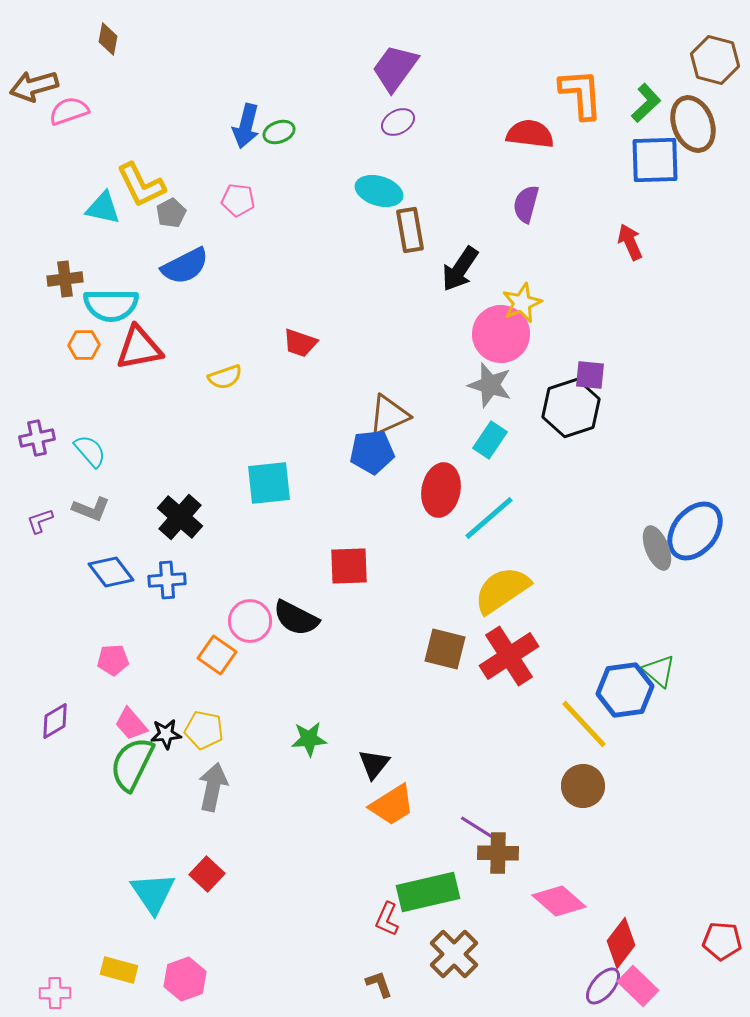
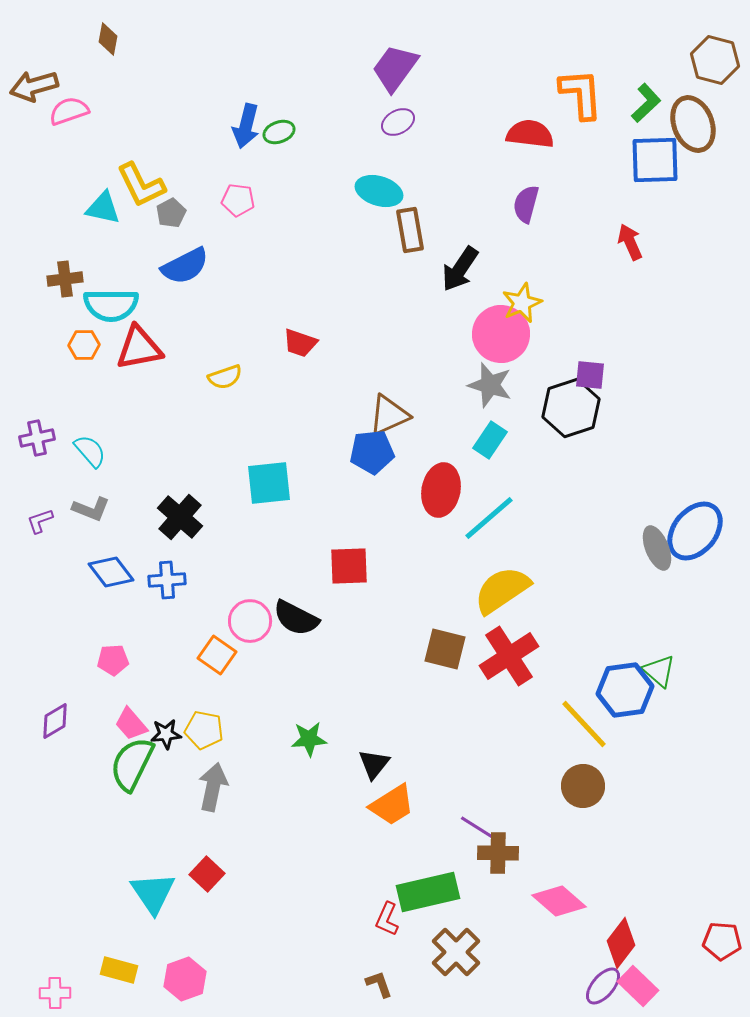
brown cross at (454, 954): moved 2 px right, 2 px up
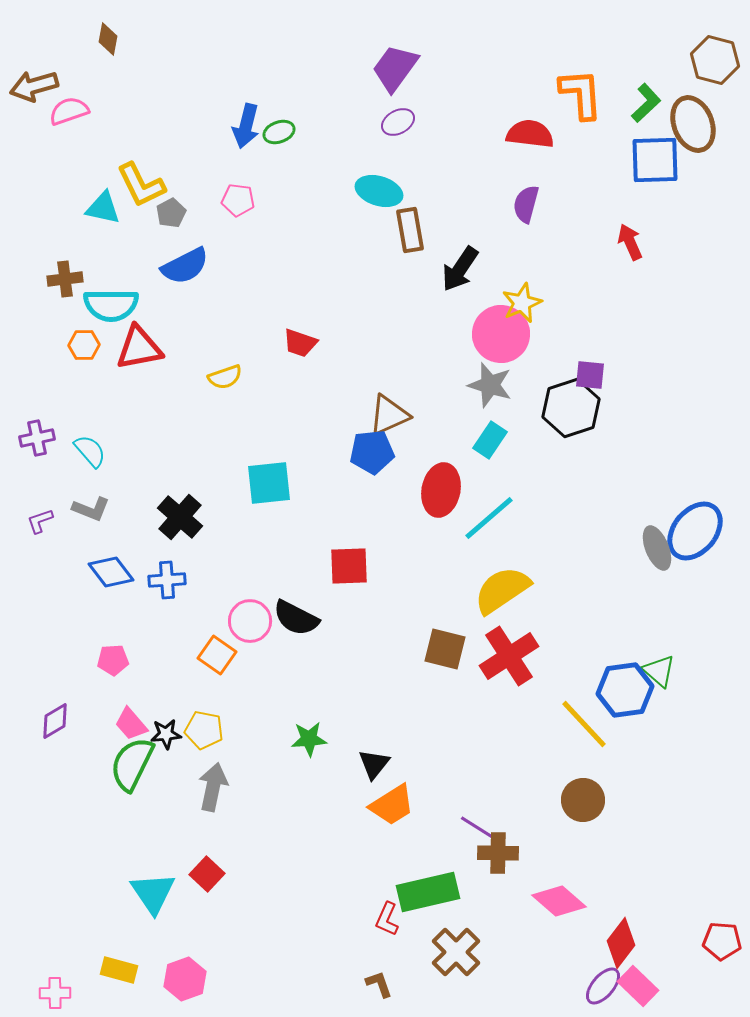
brown circle at (583, 786): moved 14 px down
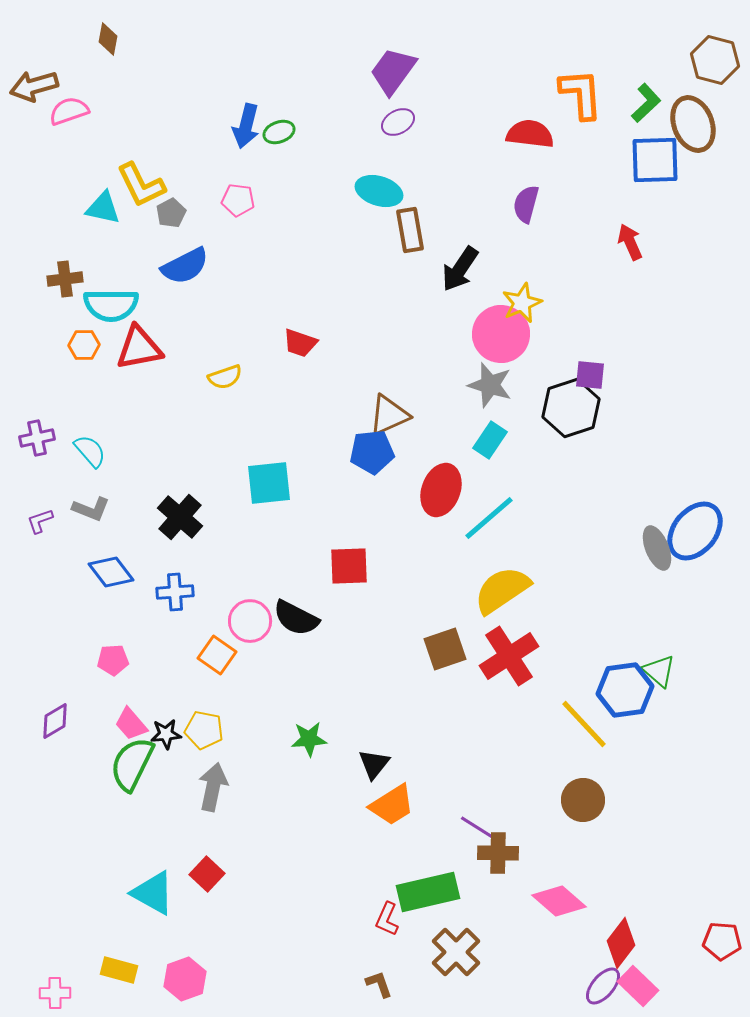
purple trapezoid at (395, 68): moved 2 px left, 3 px down
red ellipse at (441, 490): rotated 9 degrees clockwise
blue cross at (167, 580): moved 8 px right, 12 px down
brown square at (445, 649): rotated 33 degrees counterclockwise
cyan triangle at (153, 893): rotated 27 degrees counterclockwise
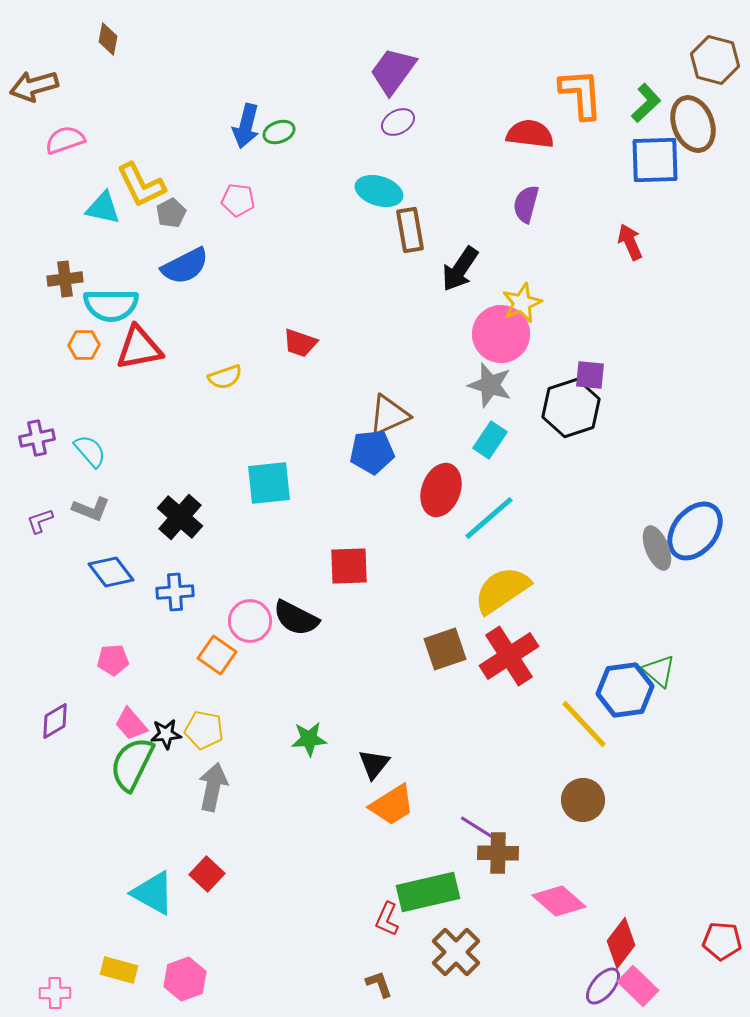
pink semicircle at (69, 111): moved 4 px left, 29 px down
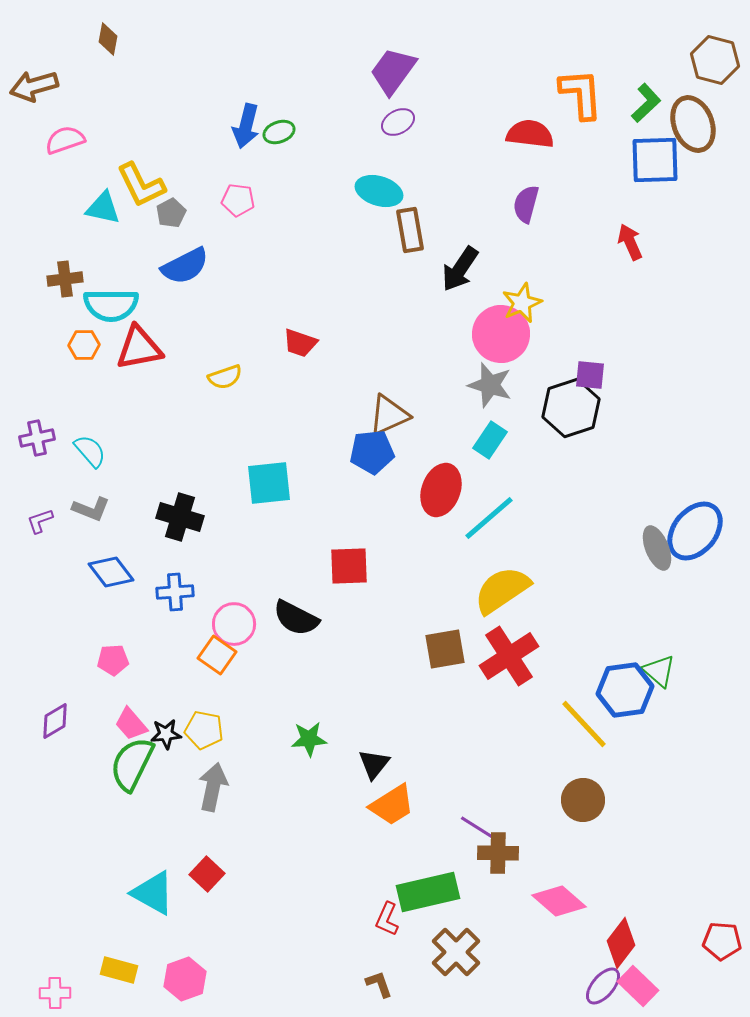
black cross at (180, 517): rotated 24 degrees counterclockwise
pink circle at (250, 621): moved 16 px left, 3 px down
brown square at (445, 649): rotated 9 degrees clockwise
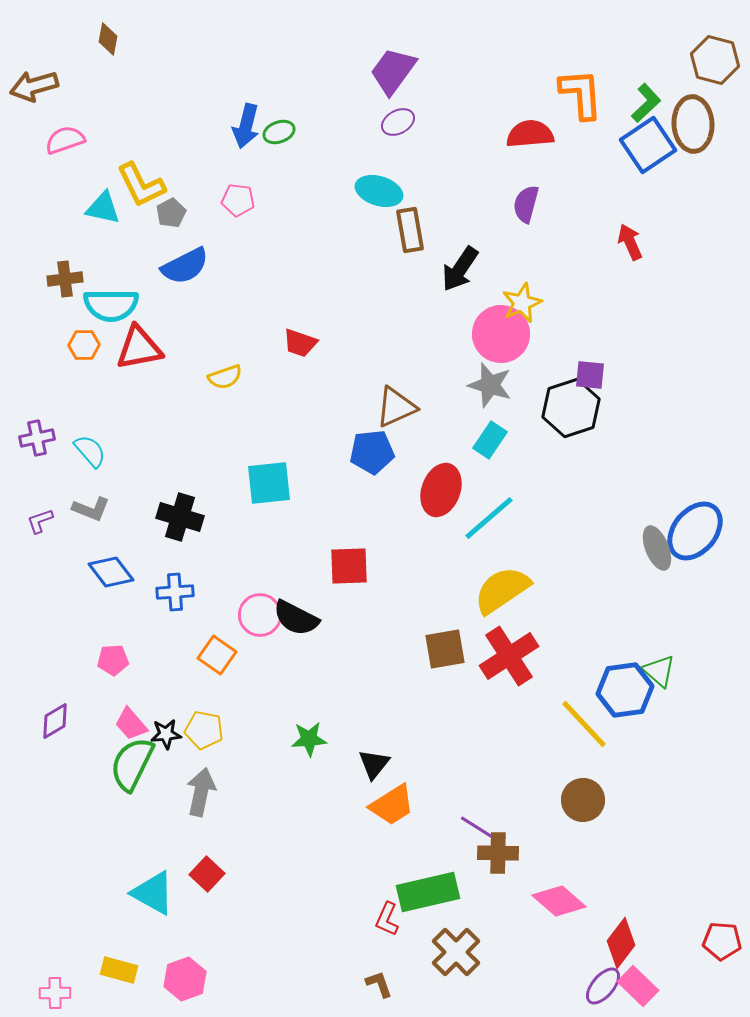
brown ellipse at (693, 124): rotated 18 degrees clockwise
red semicircle at (530, 134): rotated 12 degrees counterclockwise
blue square at (655, 160): moved 7 px left, 15 px up; rotated 32 degrees counterclockwise
brown triangle at (389, 415): moved 7 px right, 8 px up
pink circle at (234, 624): moved 26 px right, 9 px up
gray arrow at (213, 787): moved 12 px left, 5 px down
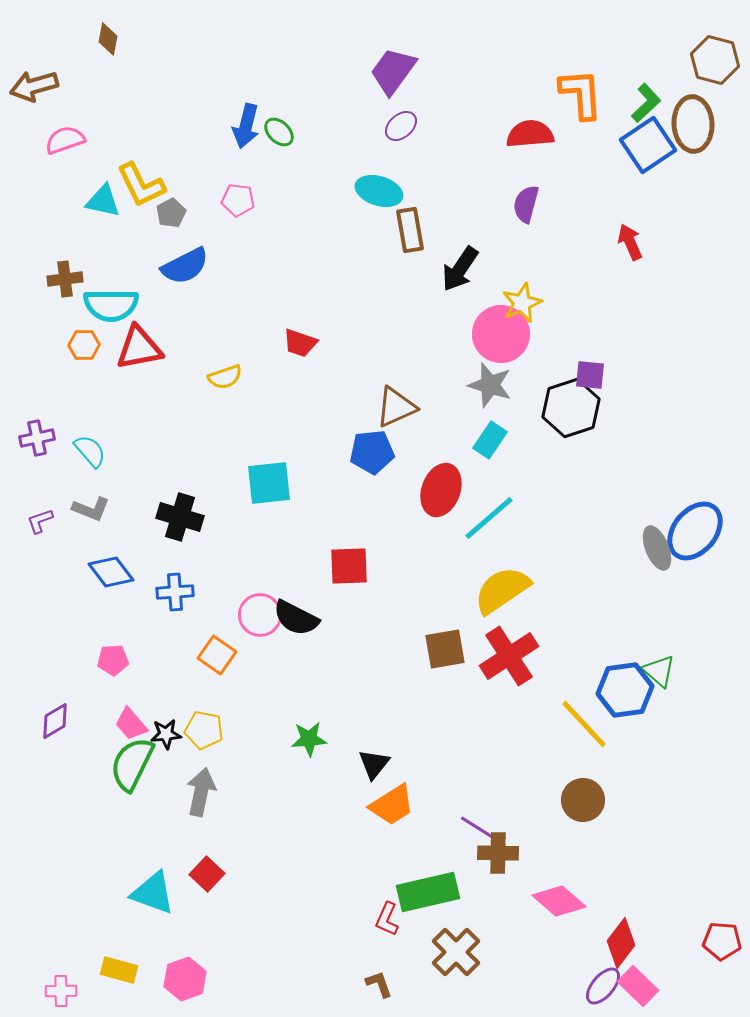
purple ellipse at (398, 122): moved 3 px right, 4 px down; rotated 12 degrees counterclockwise
green ellipse at (279, 132): rotated 64 degrees clockwise
cyan triangle at (103, 208): moved 7 px up
cyan triangle at (153, 893): rotated 9 degrees counterclockwise
pink cross at (55, 993): moved 6 px right, 2 px up
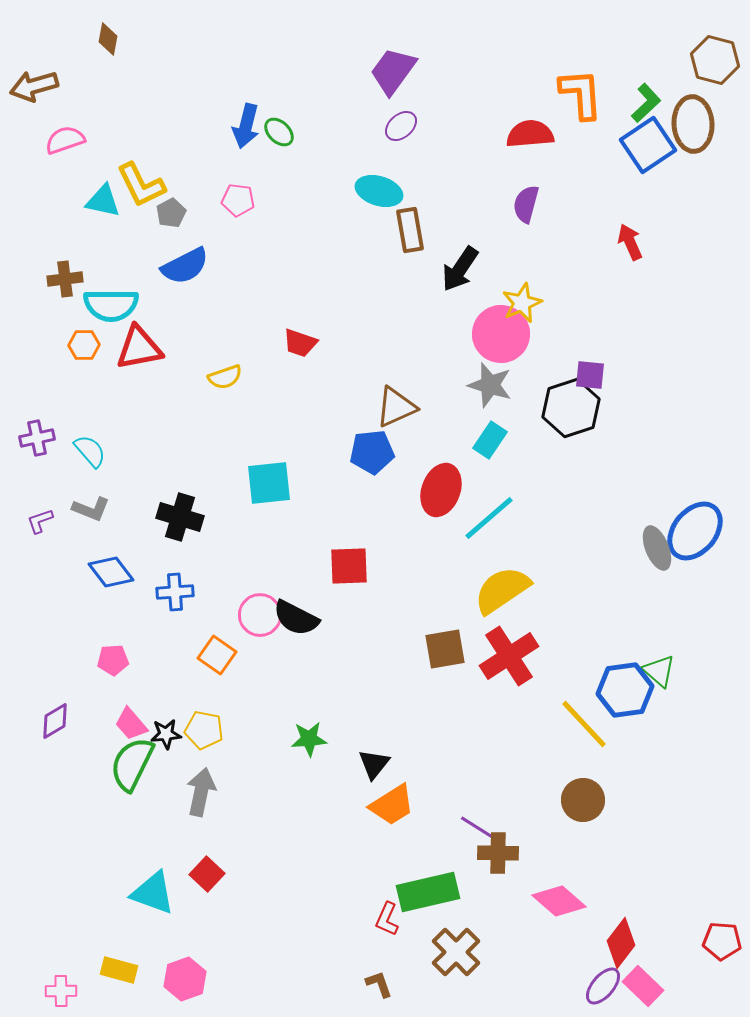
pink rectangle at (638, 986): moved 5 px right
